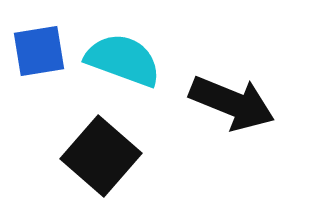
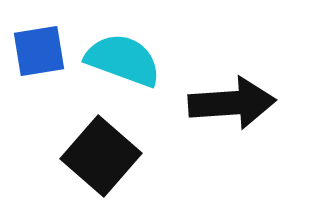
black arrow: rotated 26 degrees counterclockwise
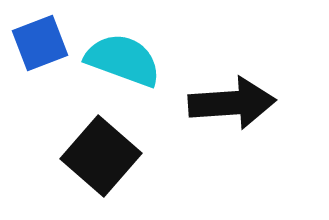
blue square: moved 1 px right, 8 px up; rotated 12 degrees counterclockwise
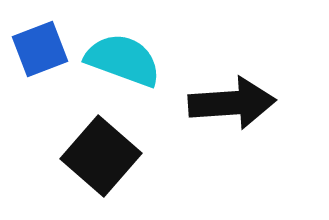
blue square: moved 6 px down
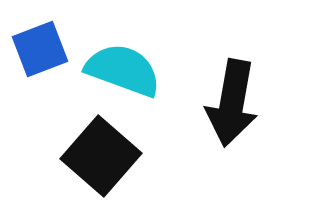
cyan semicircle: moved 10 px down
black arrow: rotated 104 degrees clockwise
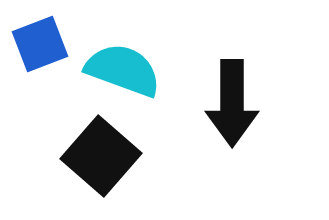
blue square: moved 5 px up
black arrow: rotated 10 degrees counterclockwise
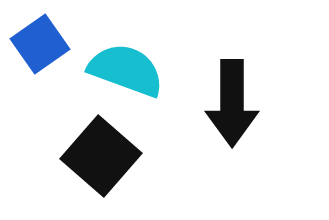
blue square: rotated 14 degrees counterclockwise
cyan semicircle: moved 3 px right
